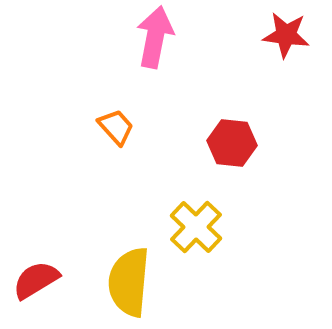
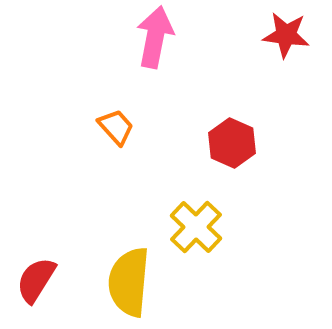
red hexagon: rotated 18 degrees clockwise
red semicircle: rotated 27 degrees counterclockwise
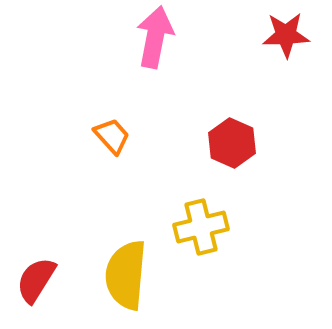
red star: rotated 9 degrees counterclockwise
orange trapezoid: moved 4 px left, 9 px down
yellow cross: moved 5 px right; rotated 32 degrees clockwise
yellow semicircle: moved 3 px left, 7 px up
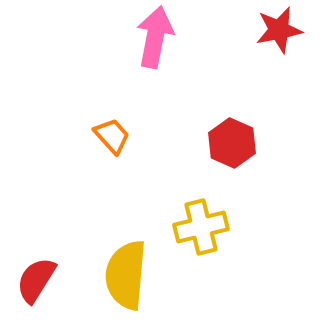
red star: moved 7 px left, 5 px up; rotated 9 degrees counterclockwise
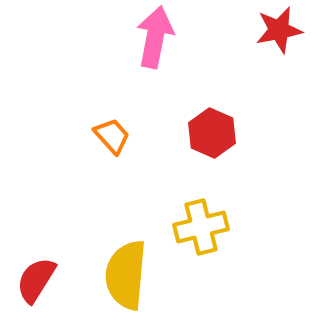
red hexagon: moved 20 px left, 10 px up
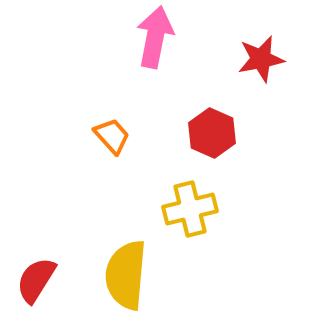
red star: moved 18 px left, 29 px down
yellow cross: moved 11 px left, 18 px up
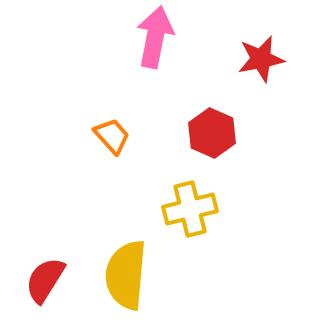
red semicircle: moved 9 px right
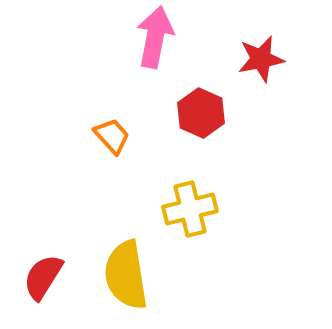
red hexagon: moved 11 px left, 20 px up
yellow semicircle: rotated 14 degrees counterclockwise
red semicircle: moved 2 px left, 3 px up
